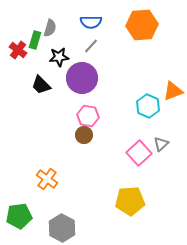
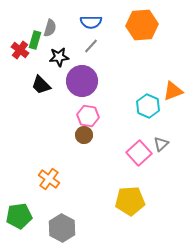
red cross: moved 2 px right
purple circle: moved 3 px down
orange cross: moved 2 px right
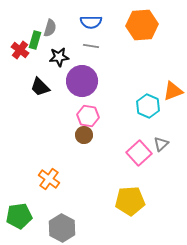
gray line: rotated 56 degrees clockwise
black trapezoid: moved 1 px left, 2 px down
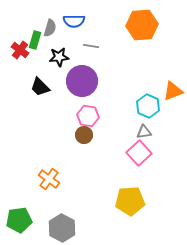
blue semicircle: moved 17 px left, 1 px up
gray triangle: moved 17 px left, 12 px up; rotated 35 degrees clockwise
green pentagon: moved 4 px down
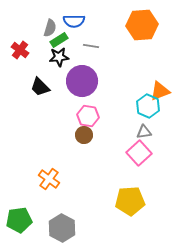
green rectangle: moved 24 px right; rotated 42 degrees clockwise
orange triangle: moved 13 px left
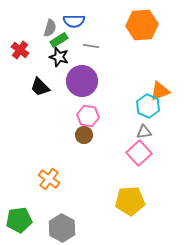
black star: rotated 24 degrees clockwise
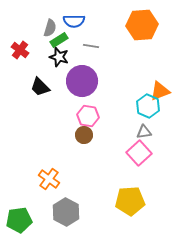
gray hexagon: moved 4 px right, 16 px up
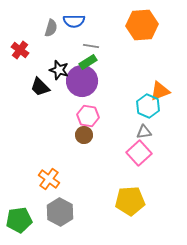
gray semicircle: moved 1 px right
green rectangle: moved 29 px right, 22 px down
black star: moved 13 px down
gray hexagon: moved 6 px left
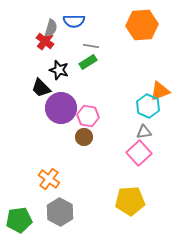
red cross: moved 25 px right, 9 px up
purple circle: moved 21 px left, 27 px down
black trapezoid: moved 1 px right, 1 px down
brown circle: moved 2 px down
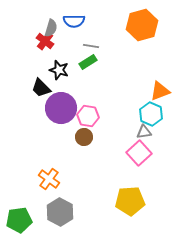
orange hexagon: rotated 12 degrees counterclockwise
cyan hexagon: moved 3 px right, 8 px down
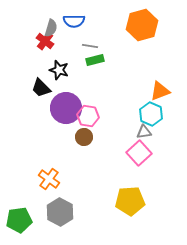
gray line: moved 1 px left
green rectangle: moved 7 px right, 2 px up; rotated 18 degrees clockwise
purple circle: moved 5 px right
